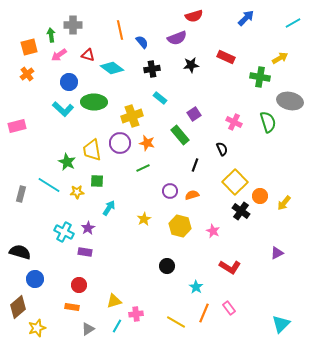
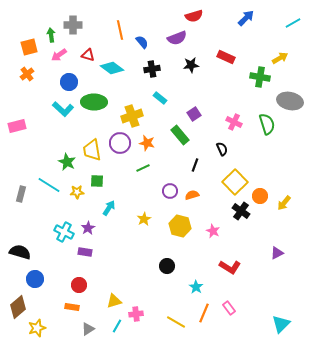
green semicircle at (268, 122): moved 1 px left, 2 px down
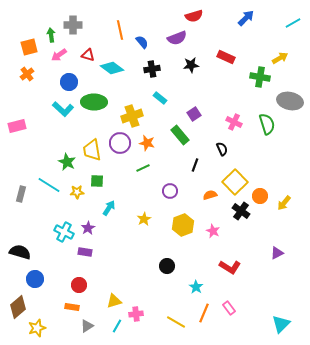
orange semicircle at (192, 195): moved 18 px right
yellow hexagon at (180, 226): moved 3 px right, 1 px up; rotated 25 degrees clockwise
gray triangle at (88, 329): moved 1 px left, 3 px up
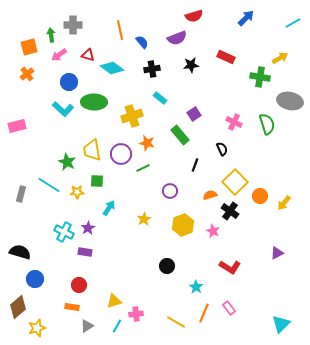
purple circle at (120, 143): moved 1 px right, 11 px down
black cross at (241, 211): moved 11 px left
